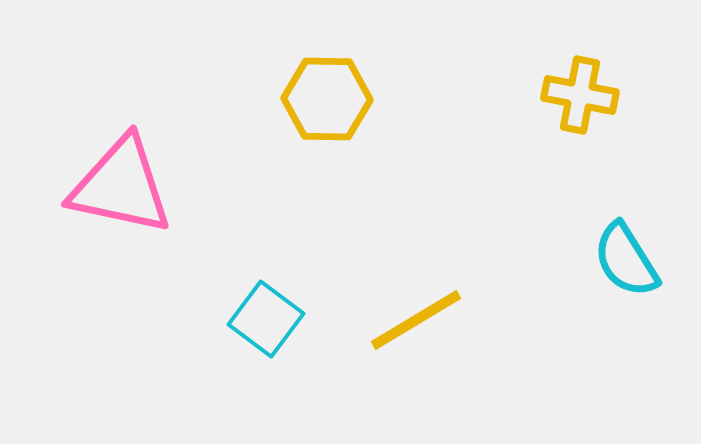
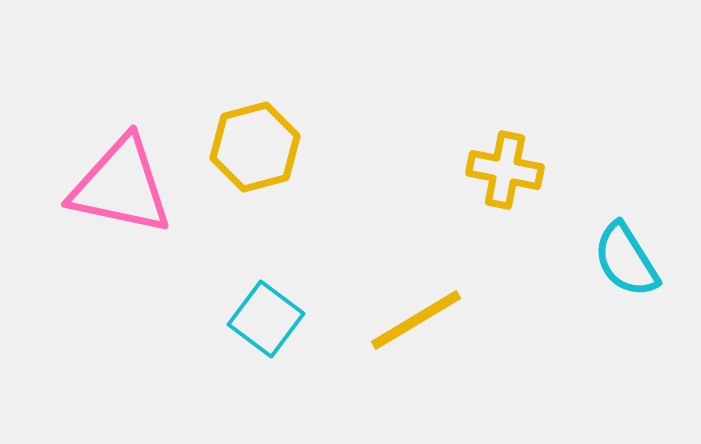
yellow cross: moved 75 px left, 75 px down
yellow hexagon: moved 72 px left, 48 px down; rotated 16 degrees counterclockwise
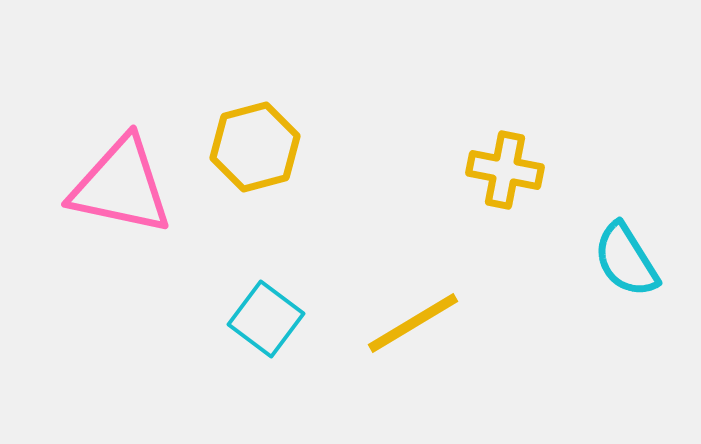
yellow line: moved 3 px left, 3 px down
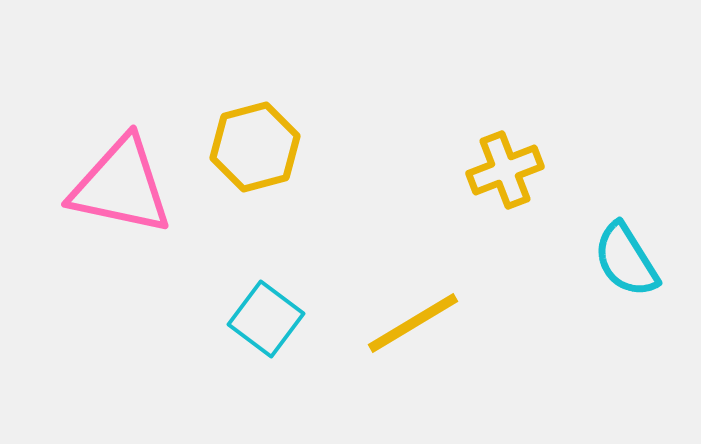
yellow cross: rotated 32 degrees counterclockwise
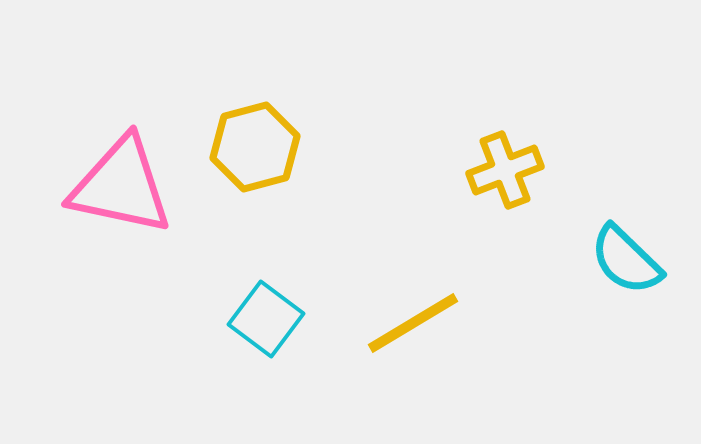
cyan semicircle: rotated 14 degrees counterclockwise
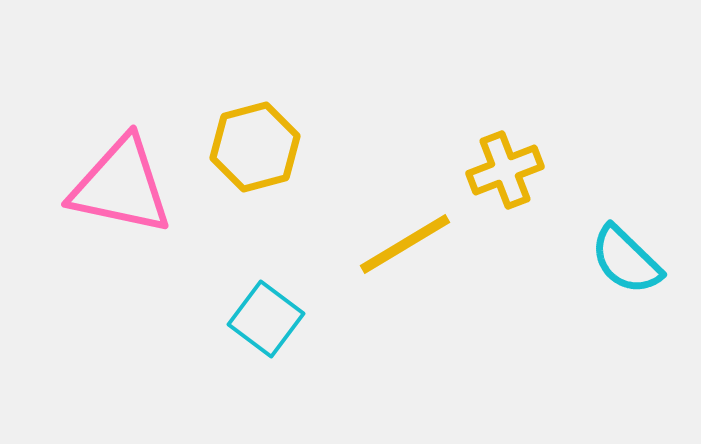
yellow line: moved 8 px left, 79 px up
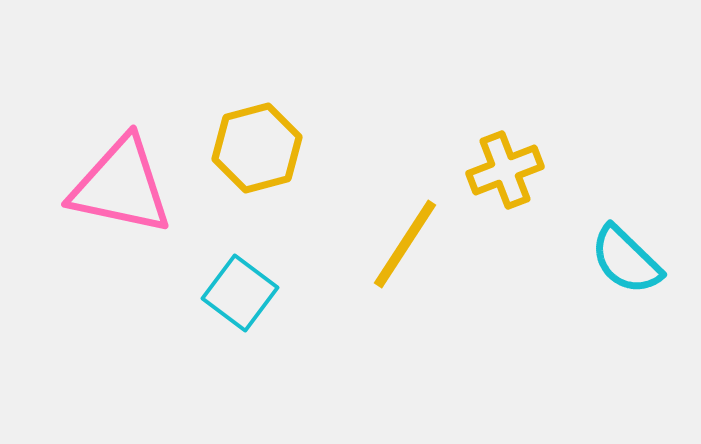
yellow hexagon: moved 2 px right, 1 px down
yellow line: rotated 26 degrees counterclockwise
cyan square: moved 26 px left, 26 px up
